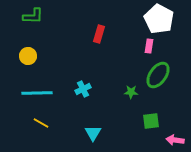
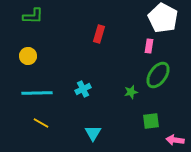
white pentagon: moved 4 px right, 1 px up
green star: rotated 16 degrees counterclockwise
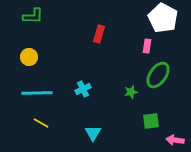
pink rectangle: moved 2 px left
yellow circle: moved 1 px right, 1 px down
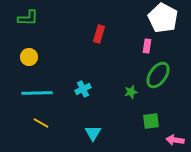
green L-shape: moved 5 px left, 2 px down
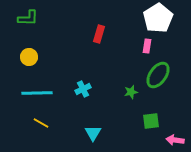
white pentagon: moved 5 px left; rotated 12 degrees clockwise
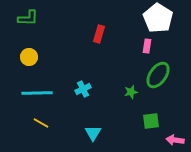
white pentagon: rotated 8 degrees counterclockwise
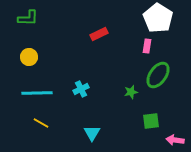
red rectangle: rotated 48 degrees clockwise
cyan cross: moved 2 px left
cyan triangle: moved 1 px left
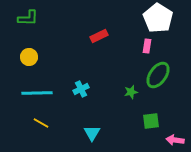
red rectangle: moved 2 px down
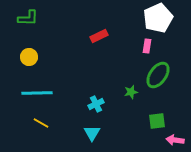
white pentagon: rotated 16 degrees clockwise
cyan cross: moved 15 px right, 15 px down
green square: moved 6 px right
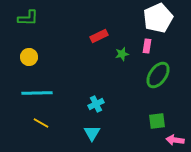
green star: moved 9 px left, 38 px up
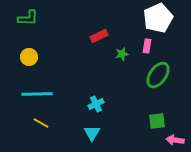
cyan line: moved 1 px down
